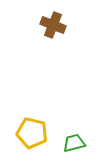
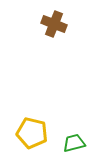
brown cross: moved 1 px right, 1 px up
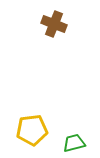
yellow pentagon: moved 3 px up; rotated 20 degrees counterclockwise
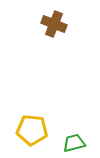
yellow pentagon: rotated 12 degrees clockwise
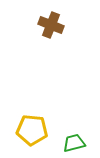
brown cross: moved 3 px left, 1 px down
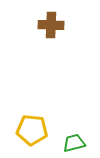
brown cross: rotated 20 degrees counterclockwise
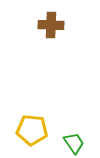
green trapezoid: rotated 70 degrees clockwise
